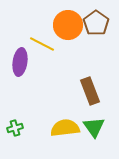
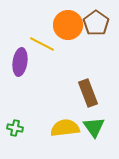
brown rectangle: moved 2 px left, 2 px down
green cross: rotated 28 degrees clockwise
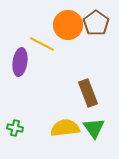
green triangle: moved 1 px down
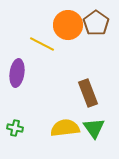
purple ellipse: moved 3 px left, 11 px down
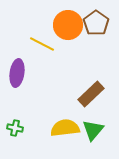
brown rectangle: moved 3 px right, 1 px down; rotated 68 degrees clockwise
green triangle: moved 1 px left, 2 px down; rotated 15 degrees clockwise
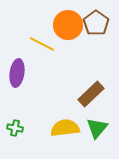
green triangle: moved 4 px right, 2 px up
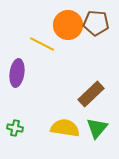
brown pentagon: rotated 30 degrees counterclockwise
yellow semicircle: rotated 16 degrees clockwise
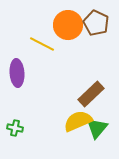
brown pentagon: rotated 20 degrees clockwise
purple ellipse: rotated 12 degrees counterclockwise
yellow semicircle: moved 13 px right, 7 px up; rotated 32 degrees counterclockwise
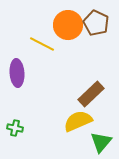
green triangle: moved 4 px right, 14 px down
